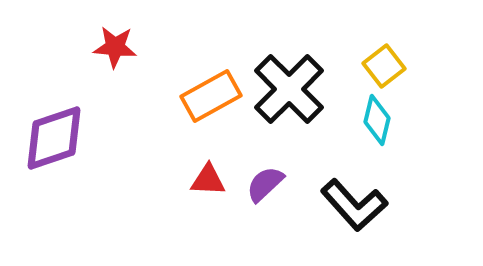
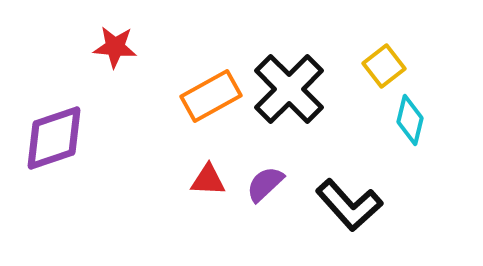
cyan diamond: moved 33 px right
black L-shape: moved 5 px left
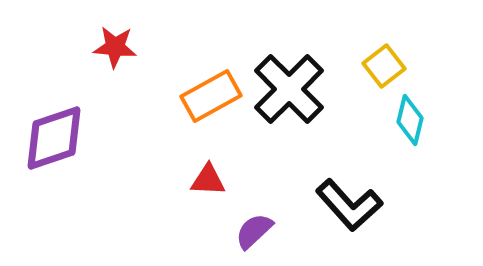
purple semicircle: moved 11 px left, 47 px down
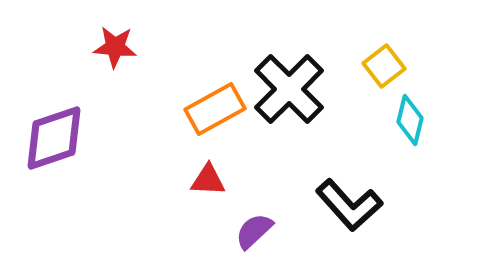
orange rectangle: moved 4 px right, 13 px down
